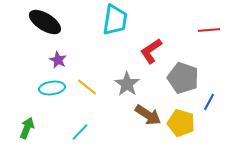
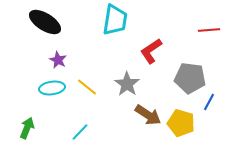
gray pentagon: moved 7 px right; rotated 12 degrees counterclockwise
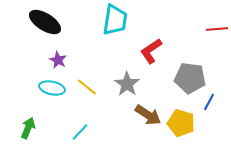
red line: moved 8 px right, 1 px up
cyan ellipse: rotated 20 degrees clockwise
green arrow: moved 1 px right
